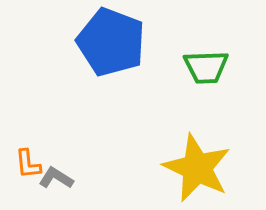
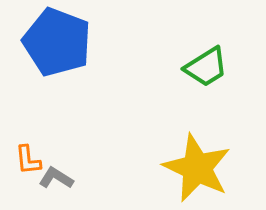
blue pentagon: moved 54 px left
green trapezoid: rotated 30 degrees counterclockwise
orange L-shape: moved 4 px up
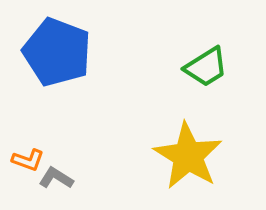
blue pentagon: moved 10 px down
orange L-shape: rotated 64 degrees counterclockwise
yellow star: moved 9 px left, 12 px up; rotated 6 degrees clockwise
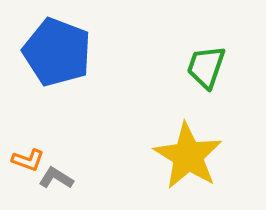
green trapezoid: rotated 141 degrees clockwise
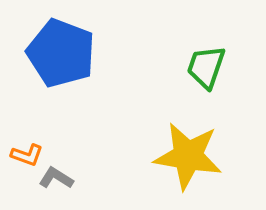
blue pentagon: moved 4 px right, 1 px down
yellow star: rotated 22 degrees counterclockwise
orange L-shape: moved 1 px left, 5 px up
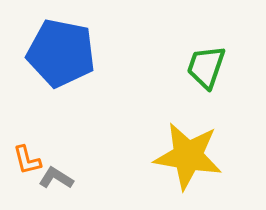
blue pentagon: rotated 10 degrees counterclockwise
orange L-shape: moved 5 px down; rotated 56 degrees clockwise
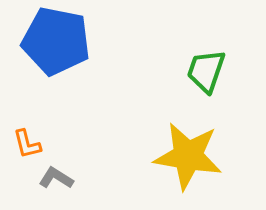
blue pentagon: moved 5 px left, 12 px up
green trapezoid: moved 4 px down
orange L-shape: moved 16 px up
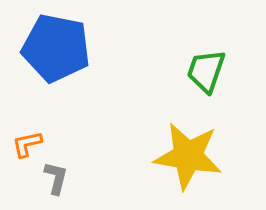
blue pentagon: moved 7 px down
orange L-shape: rotated 92 degrees clockwise
gray L-shape: rotated 72 degrees clockwise
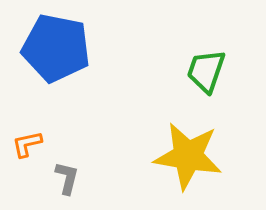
gray L-shape: moved 11 px right
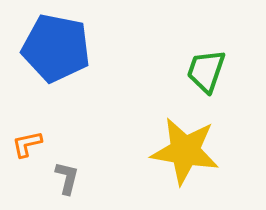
yellow star: moved 3 px left, 5 px up
